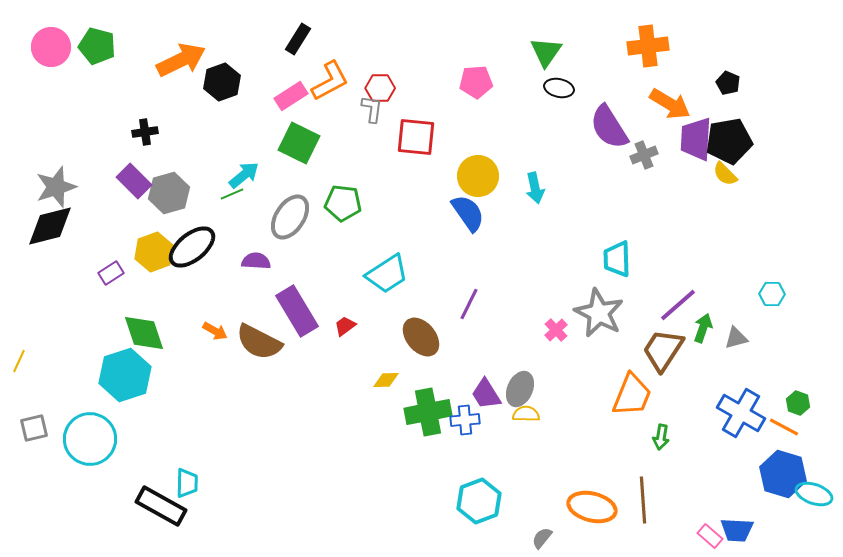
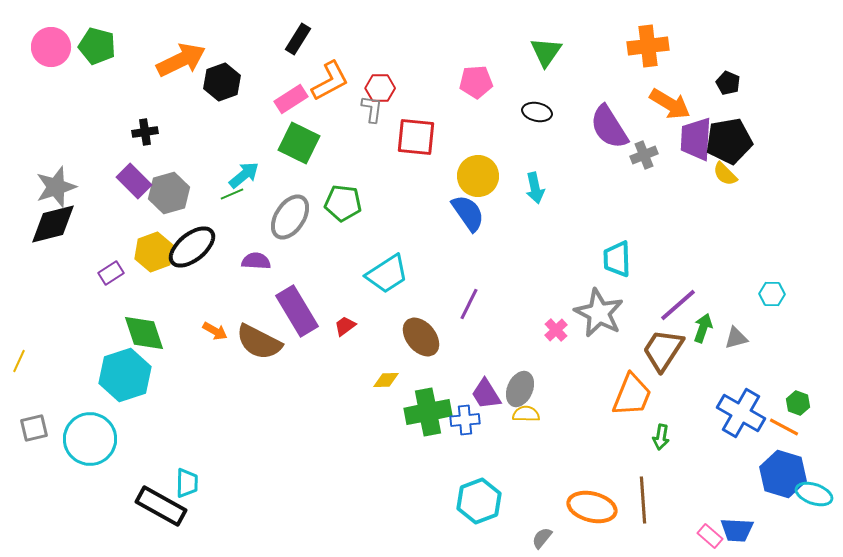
black ellipse at (559, 88): moved 22 px left, 24 px down
pink rectangle at (291, 96): moved 3 px down
black diamond at (50, 226): moved 3 px right, 2 px up
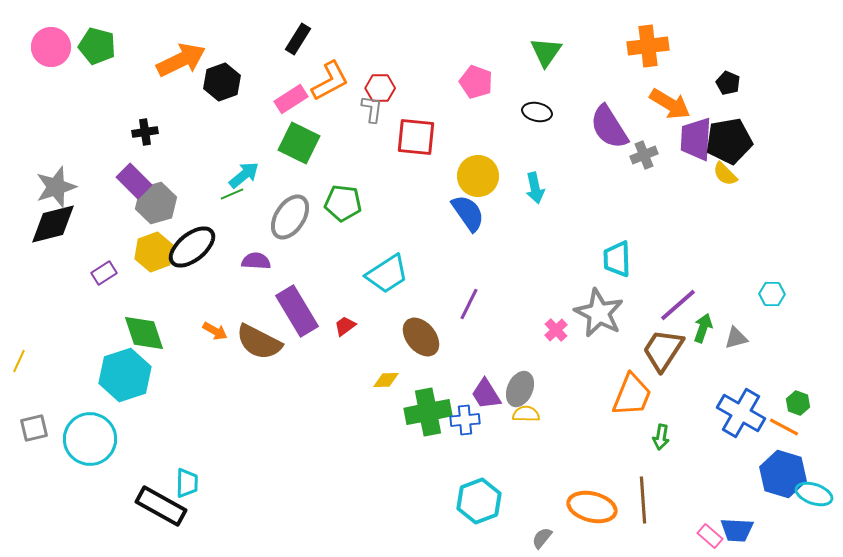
pink pentagon at (476, 82): rotated 24 degrees clockwise
gray hexagon at (169, 193): moved 13 px left, 10 px down
purple rectangle at (111, 273): moved 7 px left
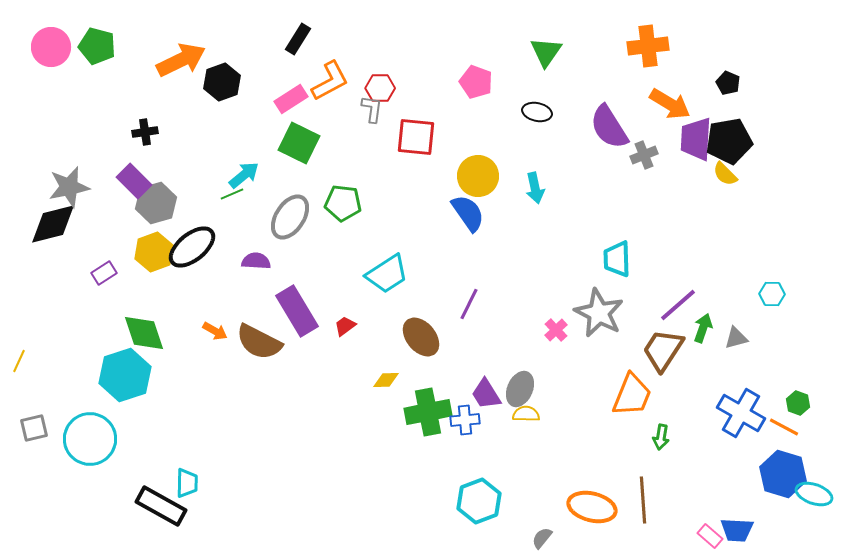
gray star at (56, 187): moved 13 px right; rotated 6 degrees clockwise
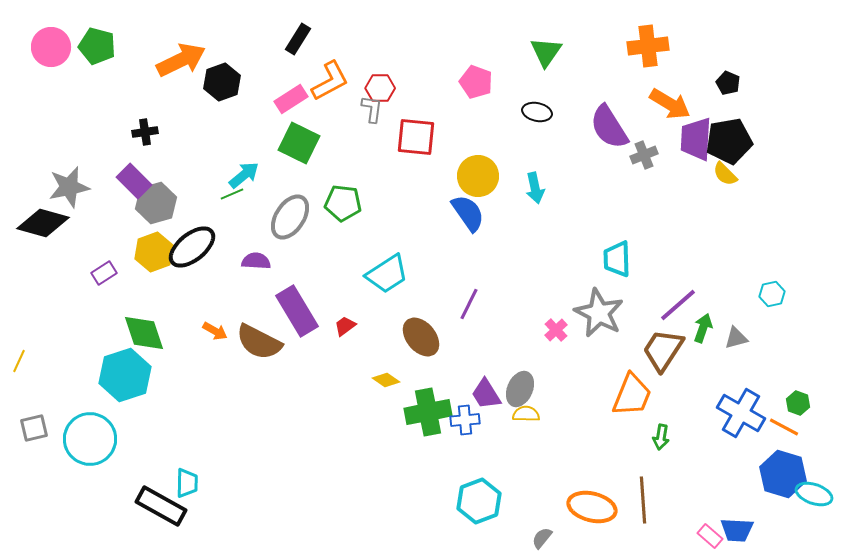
black diamond at (53, 224): moved 10 px left, 1 px up; rotated 30 degrees clockwise
cyan hexagon at (772, 294): rotated 15 degrees counterclockwise
yellow diamond at (386, 380): rotated 36 degrees clockwise
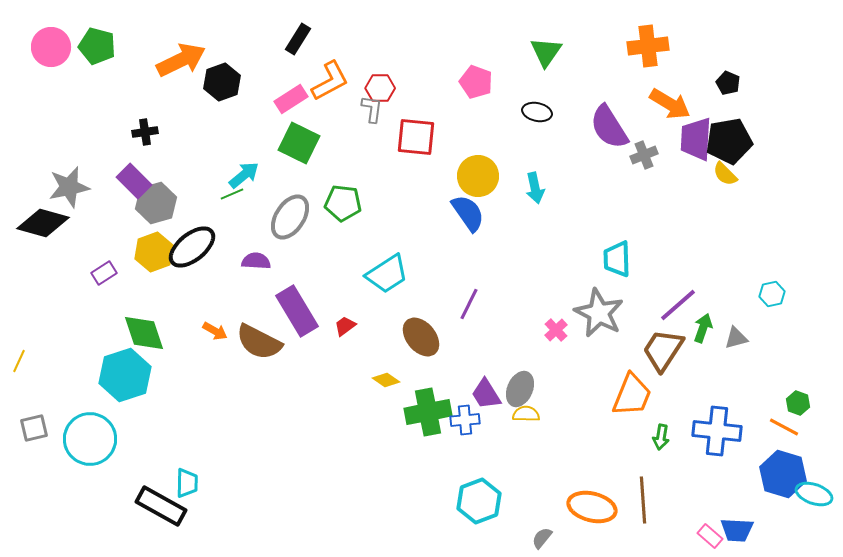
blue cross at (741, 413): moved 24 px left, 18 px down; rotated 24 degrees counterclockwise
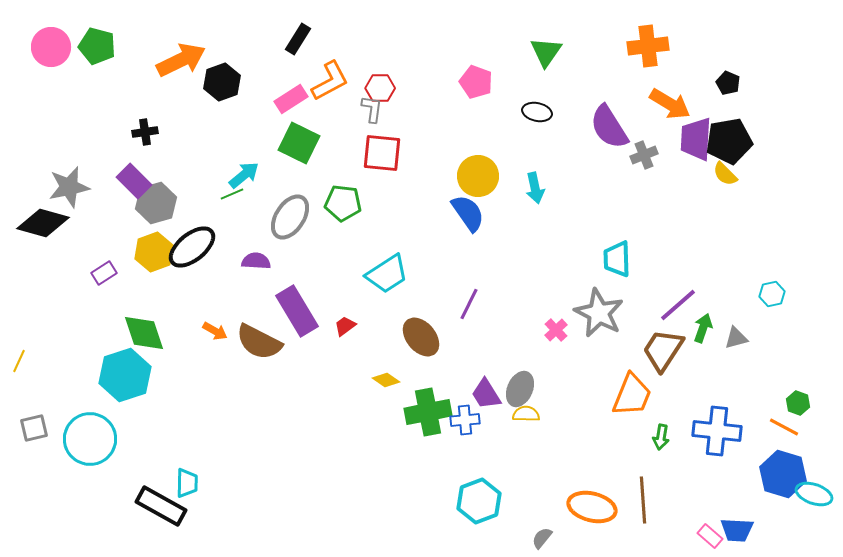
red square at (416, 137): moved 34 px left, 16 px down
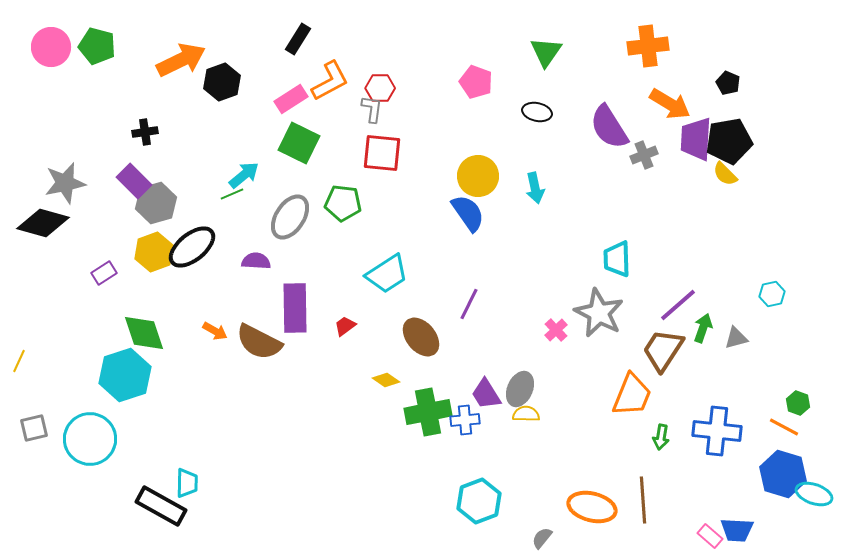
gray star at (69, 187): moved 4 px left, 4 px up
purple rectangle at (297, 311): moved 2 px left, 3 px up; rotated 30 degrees clockwise
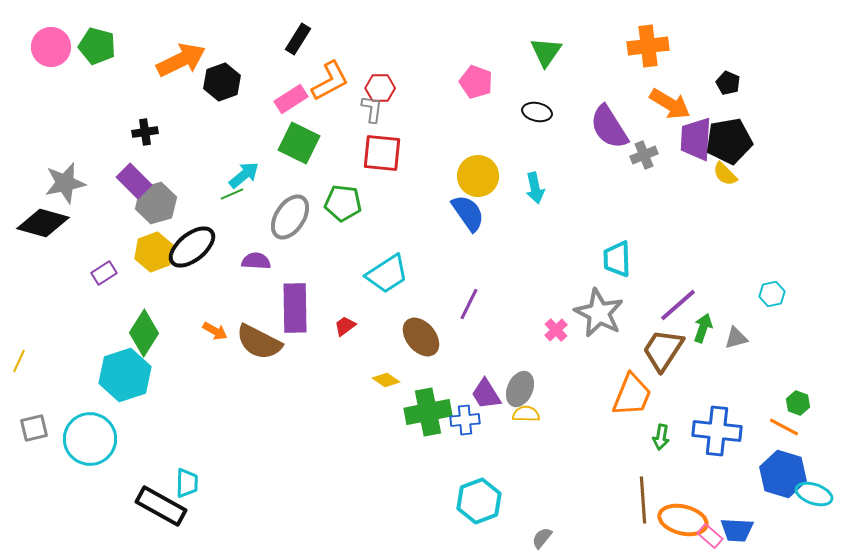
green diamond at (144, 333): rotated 51 degrees clockwise
orange ellipse at (592, 507): moved 91 px right, 13 px down
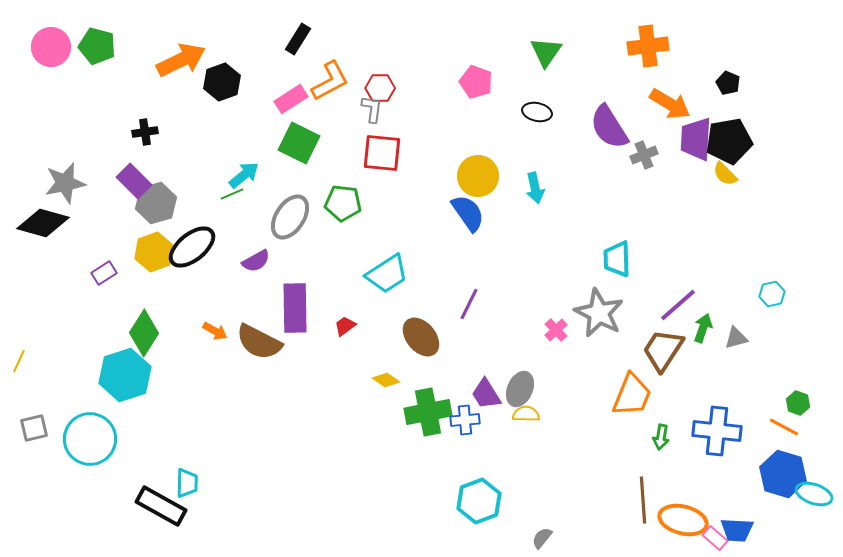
purple semicircle at (256, 261): rotated 148 degrees clockwise
pink rectangle at (710, 536): moved 5 px right, 2 px down
